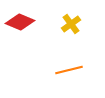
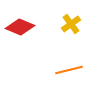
red diamond: moved 5 px down
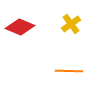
orange line: moved 1 px down; rotated 16 degrees clockwise
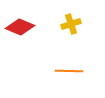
yellow cross: rotated 18 degrees clockwise
